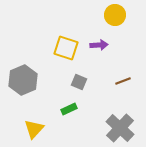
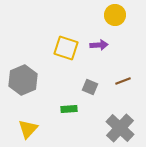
gray square: moved 11 px right, 5 px down
green rectangle: rotated 21 degrees clockwise
yellow triangle: moved 6 px left
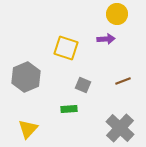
yellow circle: moved 2 px right, 1 px up
purple arrow: moved 7 px right, 6 px up
gray hexagon: moved 3 px right, 3 px up
gray square: moved 7 px left, 2 px up
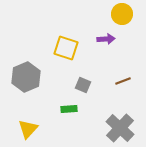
yellow circle: moved 5 px right
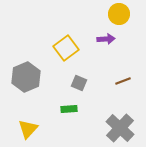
yellow circle: moved 3 px left
yellow square: rotated 35 degrees clockwise
gray square: moved 4 px left, 2 px up
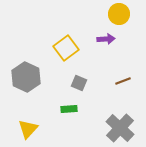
gray hexagon: rotated 12 degrees counterclockwise
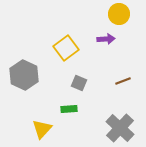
gray hexagon: moved 2 px left, 2 px up
yellow triangle: moved 14 px right
